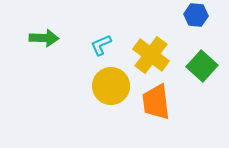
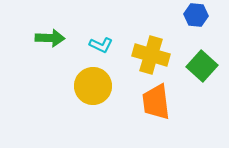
green arrow: moved 6 px right
cyan L-shape: rotated 130 degrees counterclockwise
yellow cross: rotated 21 degrees counterclockwise
yellow circle: moved 18 px left
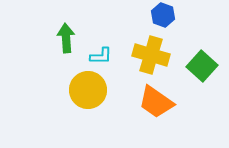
blue hexagon: moved 33 px left; rotated 15 degrees clockwise
green arrow: moved 16 px right; rotated 96 degrees counterclockwise
cyan L-shape: moved 11 px down; rotated 25 degrees counterclockwise
yellow circle: moved 5 px left, 4 px down
orange trapezoid: rotated 48 degrees counterclockwise
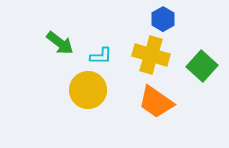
blue hexagon: moved 4 px down; rotated 10 degrees clockwise
green arrow: moved 6 px left, 5 px down; rotated 132 degrees clockwise
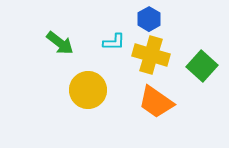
blue hexagon: moved 14 px left
cyan L-shape: moved 13 px right, 14 px up
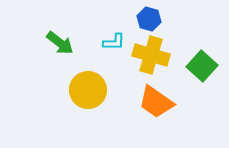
blue hexagon: rotated 15 degrees counterclockwise
